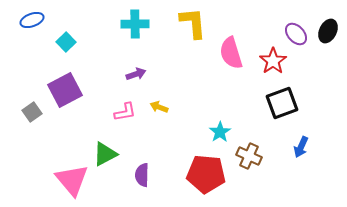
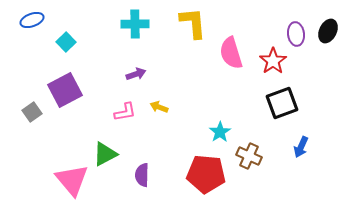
purple ellipse: rotated 35 degrees clockwise
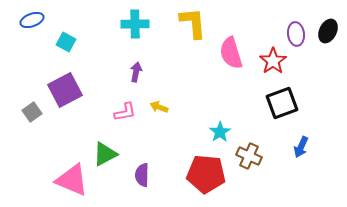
cyan square: rotated 18 degrees counterclockwise
purple arrow: moved 2 px up; rotated 60 degrees counterclockwise
pink triangle: rotated 27 degrees counterclockwise
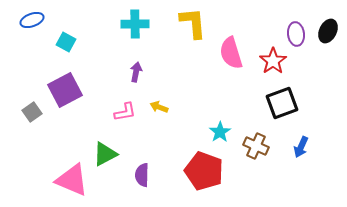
brown cross: moved 7 px right, 10 px up
red pentagon: moved 2 px left, 3 px up; rotated 15 degrees clockwise
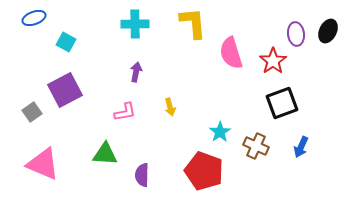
blue ellipse: moved 2 px right, 2 px up
yellow arrow: moved 11 px right; rotated 126 degrees counterclockwise
green triangle: rotated 32 degrees clockwise
pink triangle: moved 29 px left, 16 px up
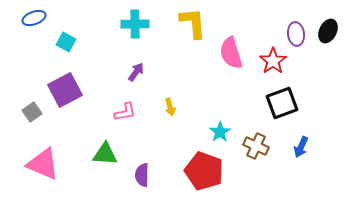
purple arrow: rotated 24 degrees clockwise
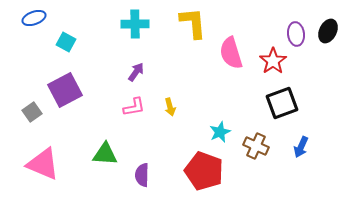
pink L-shape: moved 9 px right, 5 px up
cyan star: rotated 10 degrees clockwise
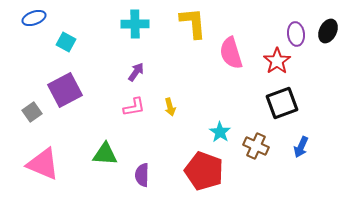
red star: moved 4 px right
cyan star: rotated 15 degrees counterclockwise
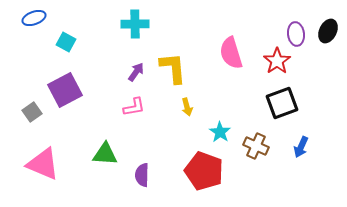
yellow L-shape: moved 20 px left, 45 px down
yellow arrow: moved 17 px right
